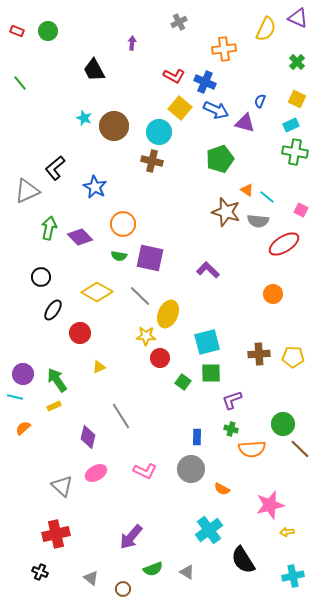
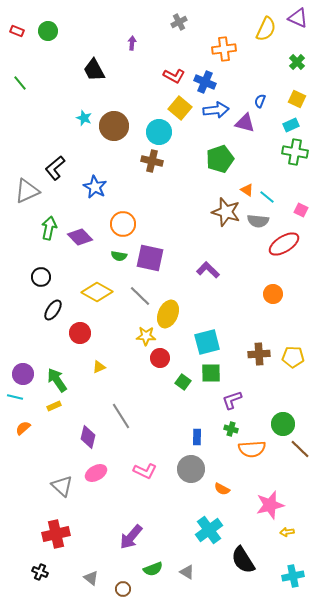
blue arrow at (216, 110): rotated 30 degrees counterclockwise
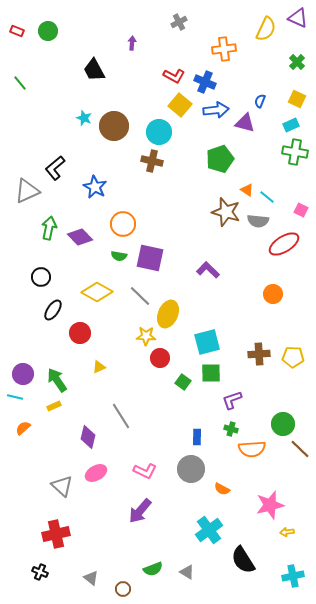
yellow square at (180, 108): moved 3 px up
purple arrow at (131, 537): moved 9 px right, 26 px up
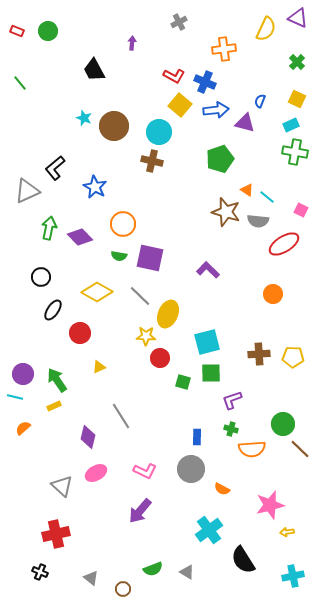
green square at (183, 382): rotated 21 degrees counterclockwise
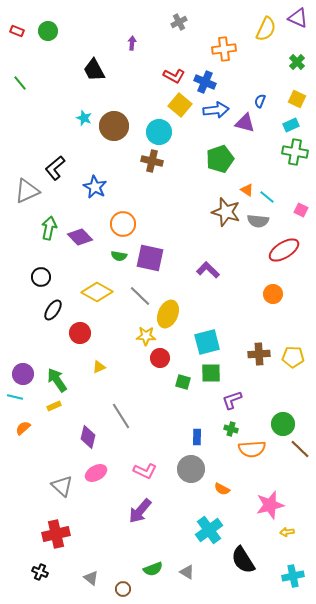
red ellipse at (284, 244): moved 6 px down
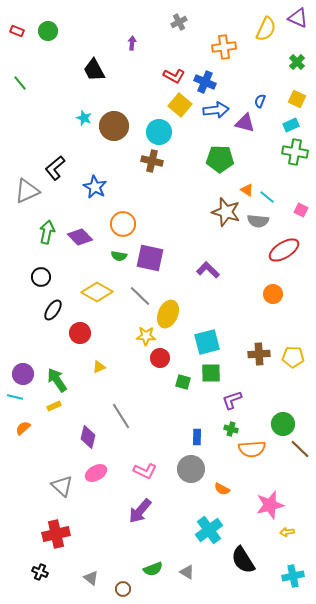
orange cross at (224, 49): moved 2 px up
green pentagon at (220, 159): rotated 20 degrees clockwise
green arrow at (49, 228): moved 2 px left, 4 px down
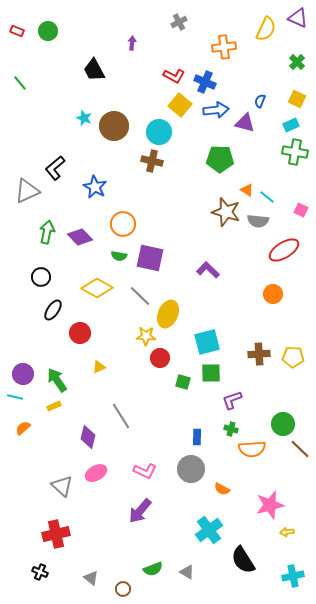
yellow diamond at (97, 292): moved 4 px up
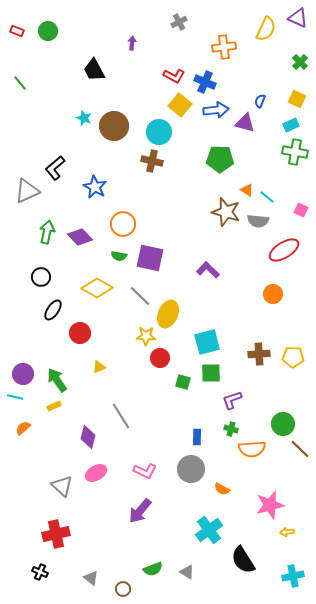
green cross at (297, 62): moved 3 px right
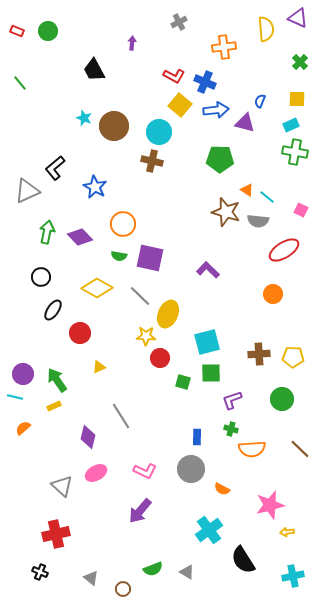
yellow semicircle at (266, 29): rotated 30 degrees counterclockwise
yellow square at (297, 99): rotated 24 degrees counterclockwise
green circle at (283, 424): moved 1 px left, 25 px up
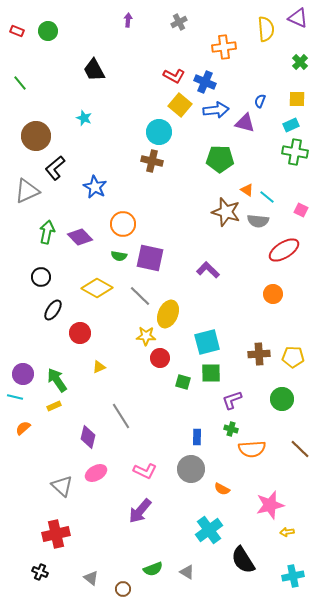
purple arrow at (132, 43): moved 4 px left, 23 px up
brown circle at (114, 126): moved 78 px left, 10 px down
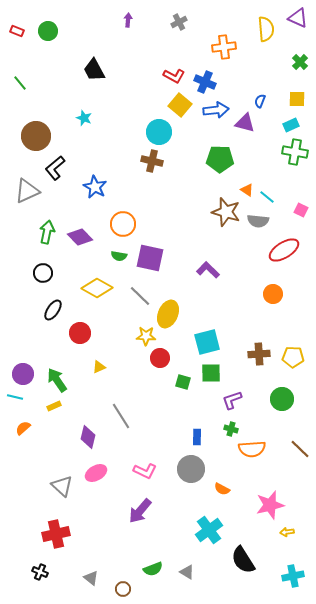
black circle at (41, 277): moved 2 px right, 4 px up
